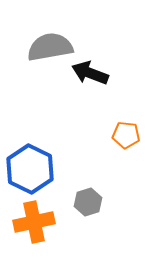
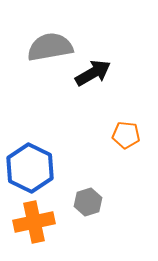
black arrow: moved 3 px right; rotated 129 degrees clockwise
blue hexagon: moved 1 px up
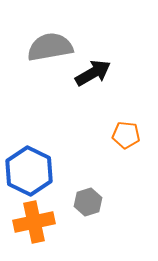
blue hexagon: moved 1 px left, 3 px down
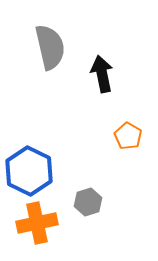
gray semicircle: rotated 87 degrees clockwise
black arrow: moved 9 px right, 1 px down; rotated 72 degrees counterclockwise
orange pentagon: moved 2 px right, 1 px down; rotated 24 degrees clockwise
orange cross: moved 3 px right, 1 px down
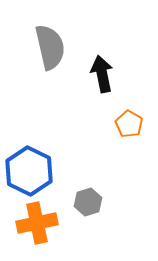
orange pentagon: moved 1 px right, 12 px up
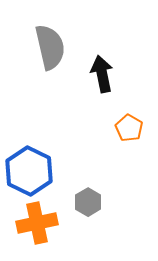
orange pentagon: moved 4 px down
gray hexagon: rotated 12 degrees counterclockwise
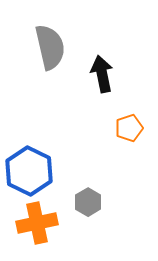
orange pentagon: rotated 24 degrees clockwise
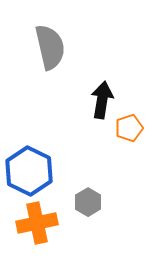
black arrow: moved 26 px down; rotated 21 degrees clockwise
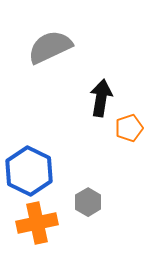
gray semicircle: rotated 102 degrees counterclockwise
black arrow: moved 1 px left, 2 px up
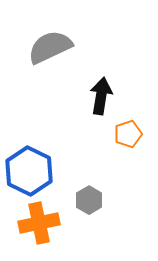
black arrow: moved 2 px up
orange pentagon: moved 1 px left, 6 px down
gray hexagon: moved 1 px right, 2 px up
orange cross: moved 2 px right
